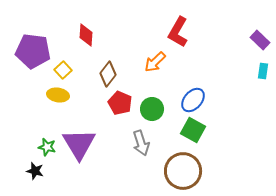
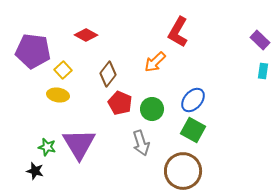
red diamond: rotated 65 degrees counterclockwise
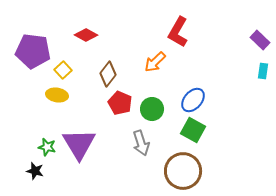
yellow ellipse: moved 1 px left
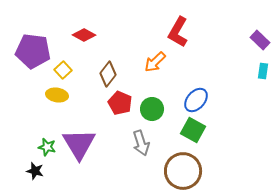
red diamond: moved 2 px left
blue ellipse: moved 3 px right
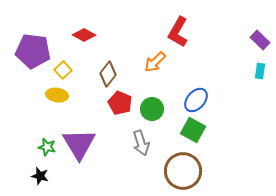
cyan rectangle: moved 3 px left
black star: moved 5 px right, 5 px down
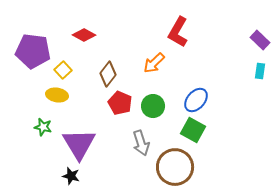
orange arrow: moved 1 px left, 1 px down
green circle: moved 1 px right, 3 px up
green star: moved 4 px left, 20 px up
brown circle: moved 8 px left, 4 px up
black star: moved 31 px right
